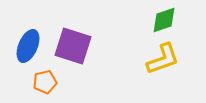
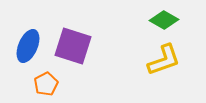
green diamond: rotated 48 degrees clockwise
yellow L-shape: moved 1 px right, 1 px down
orange pentagon: moved 1 px right, 2 px down; rotated 15 degrees counterclockwise
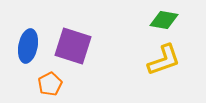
green diamond: rotated 20 degrees counterclockwise
blue ellipse: rotated 12 degrees counterclockwise
orange pentagon: moved 4 px right
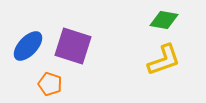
blue ellipse: rotated 32 degrees clockwise
orange pentagon: rotated 25 degrees counterclockwise
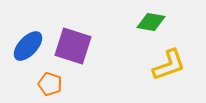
green diamond: moved 13 px left, 2 px down
yellow L-shape: moved 5 px right, 5 px down
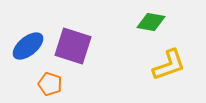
blue ellipse: rotated 8 degrees clockwise
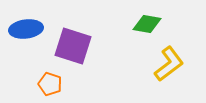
green diamond: moved 4 px left, 2 px down
blue ellipse: moved 2 px left, 17 px up; rotated 32 degrees clockwise
yellow L-shape: moved 1 px up; rotated 18 degrees counterclockwise
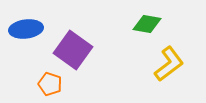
purple square: moved 4 px down; rotated 18 degrees clockwise
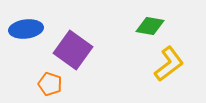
green diamond: moved 3 px right, 2 px down
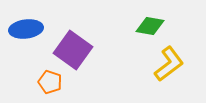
orange pentagon: moved 2 px up
